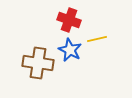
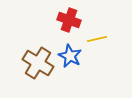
blue star: moved 6 px down
brown cross: rotated 24 degrees clockwise
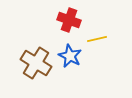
brown cross: moved 2 px left
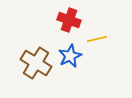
blue star: rotated 20 degrees clockwise
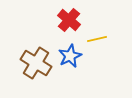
red cross: rotated 20 degrees clockwise
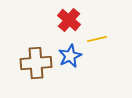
brown cross: rotated 36 degrees counterclockwise
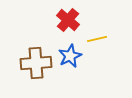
red cross: moved 1 px left
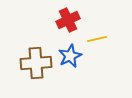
red cross: rotated 25 degrees clockwise
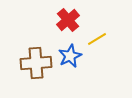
red cross: rotated 15 degrees counterclockwise
yellow line: rotated 18 degrees counterclockwise
